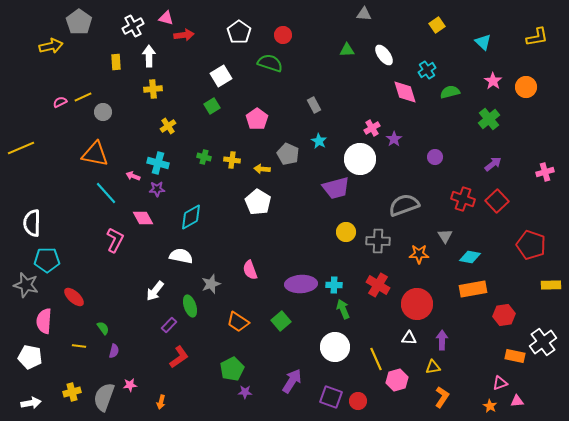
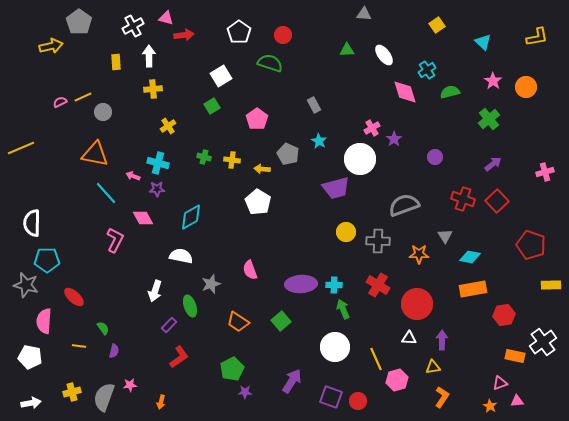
white arrow at (155, 291): rotated 20 degrees counterclockwise
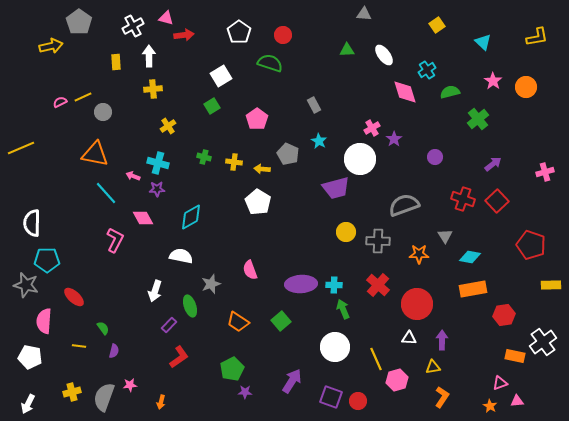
green cross at (489, 119): moved 11 px left
yellow cross at (232, 160): moved 2 px right, 2 px down
red cross at (378, 285): rotated 10 degrees clockwise
white arrow at (31, 403): moved 3 px left, 1 px down; rotated 126 degrees clockwise
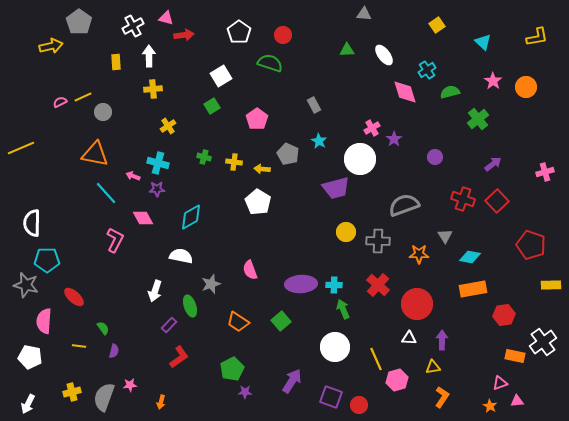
red circle at (358, 401): moved 1 px right, 4 px down
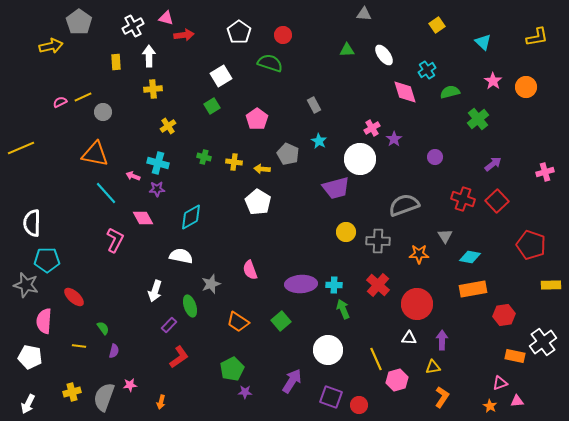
white circle at (335, 347): moved 7 px left, 3 px down
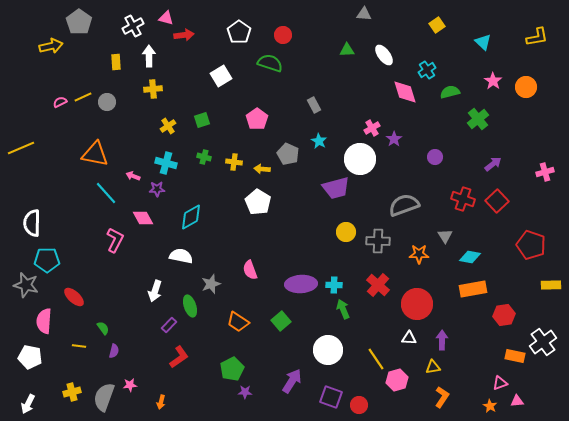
green square at (212, 106): moved 10 px left, 14 px down; rotated 14 degrees clockwise
gray circle at (103, 112): moved 4 px right, 10 px up
cyan cross at (158, 163): moved 8 px right
yellow line at (376, 359): rotated 10 degrees counterclockwise
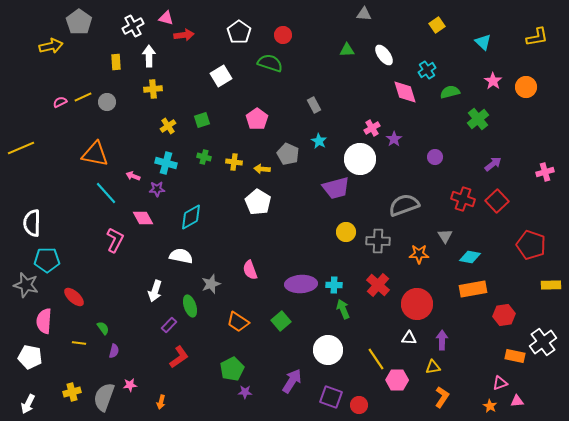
yellow line at (79, 346): moved 3 px up
pink hexagon at (397, 380): rotated 15 degrees clockwise
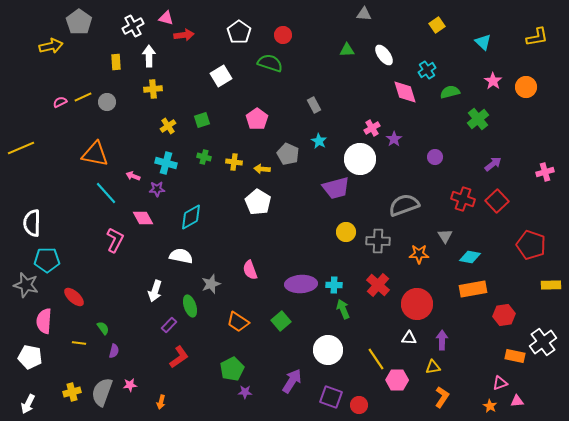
gray semicircle at (104, 397): moved 2 px left, 5 px up
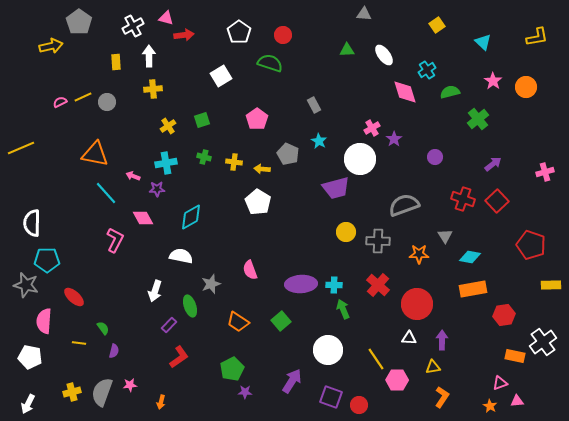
cyan cross at (166, 163): rotated 25 degrees counterclockwise
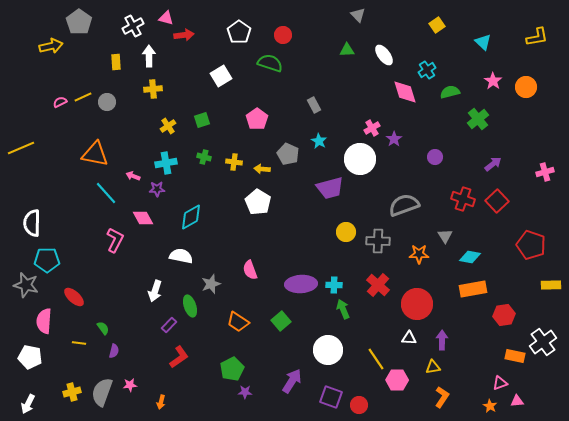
gray triangle at (364, 14): moved 6 px left, 1 px down; rotated 42 degrees clockwise
purple trapezoid at (336, 188): moved 6 px left
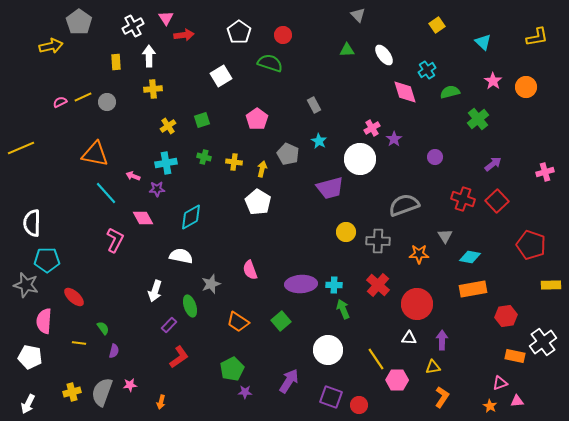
pink triangle at (166, 18): rotated 42 degrees clockwise
yellow arrow at (262, 169): rotated 98 degrees clockwise
red hexagon at (504, 315): moved 2 px right, 1 px down
purple arrow at (292, 381): moved 3 px left
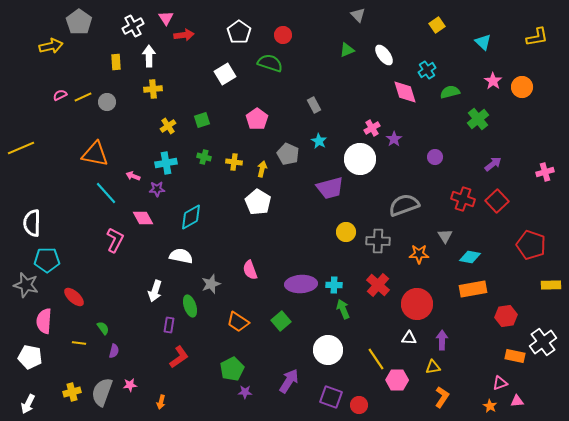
green triangle at (347, 50): rotated 21 degrees counterclockwise
white square at (221, 76): moved 4 px right, 2 px up
orange circle at (526, 87): moved 4 px left
pink semicircle at (60, 102): moved 7 px up
purple rectangle at (169, 325): rotated 35 degrees counterclockwise
